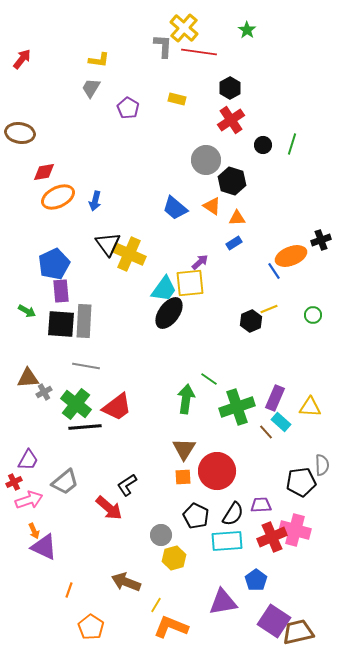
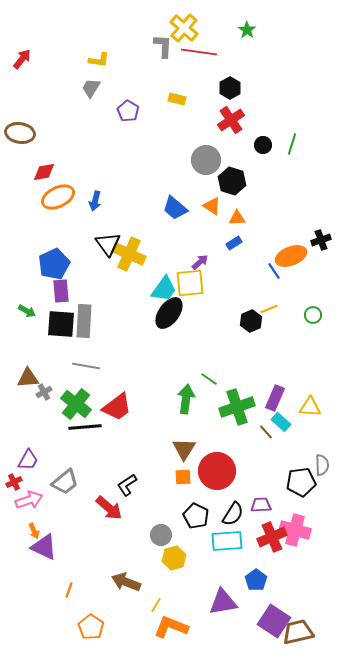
purple pentagon at (128, 108): moved 3 px down
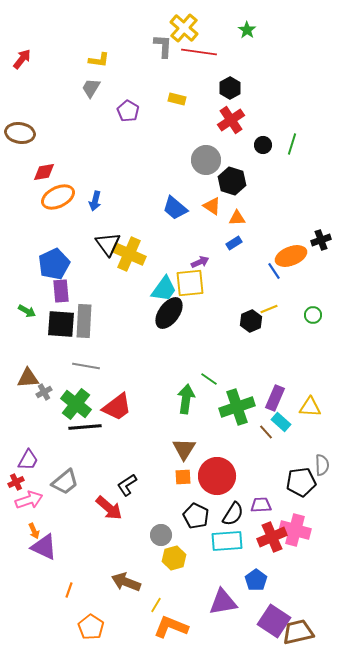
purple arrow at (200, 262): rotated 18 degrees clockwise
red circle at (217, 471): moved 5 px down
red cross at (14, 482): moved 2 px right
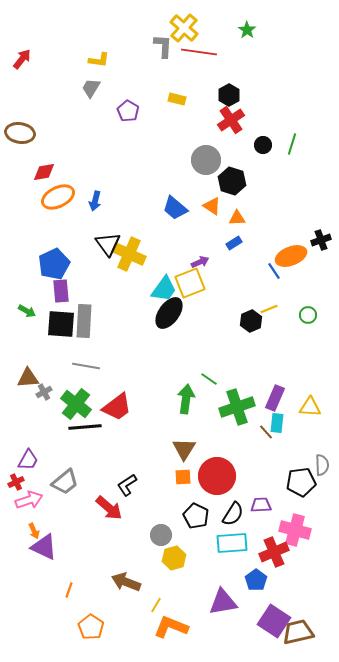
black hexagon at (230, 88): moved 1 px left, 7 px down
yellow square at (190, 283): rotated 16 degrees counterclockwise
green circle at (313, 315): moved 5 px left
cyan rectangle at (281, 422): moved 4 px left, 1 px down; rotated 54 degrees clockwise
red cross at (272, 537): moved 2 px right, 15 px down
cyan rectangle at (227, 541): moved 5 px right, 2 px down
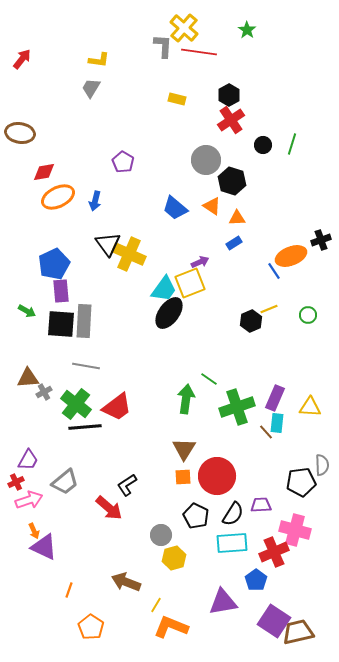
purple pentagon at (128, 111): moved 5 px left, 51 px down
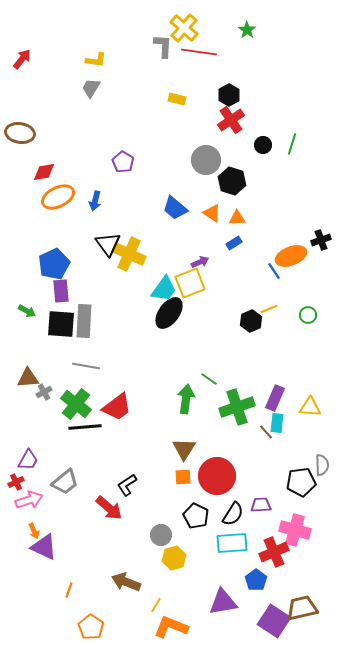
yellow L-shape at (99, 60): moved 3 px left
orange triangle at (212, 206): moved 7 px down
brown trapezoid at (298, 632): moved 4 px right, 24 px up
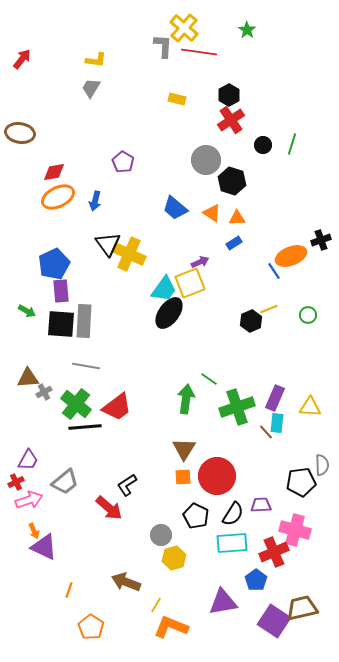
red diamond at (44, 172): moved 10 px right
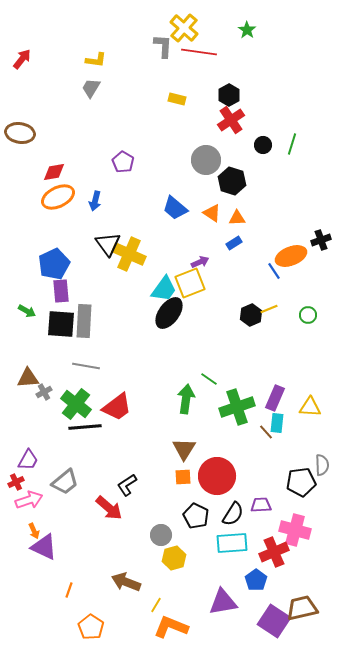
black hexagon at (251, 321): moved 6 px up
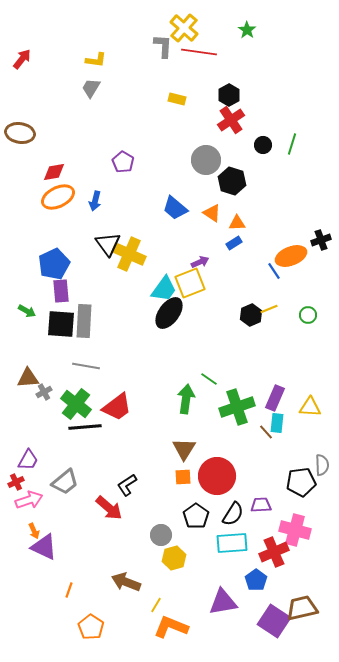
orange triangle at (237, 218): moved 5 px down
black pentagon at (196, 516): rotated 10 degrees clockwise
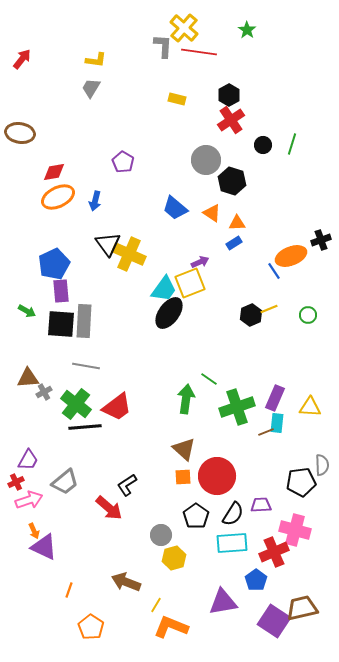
brown line at (266, 432): rotated 70 degrees counterclockwise
brown triangle at (184, 449): rotated 20 degrees counterclockwise
